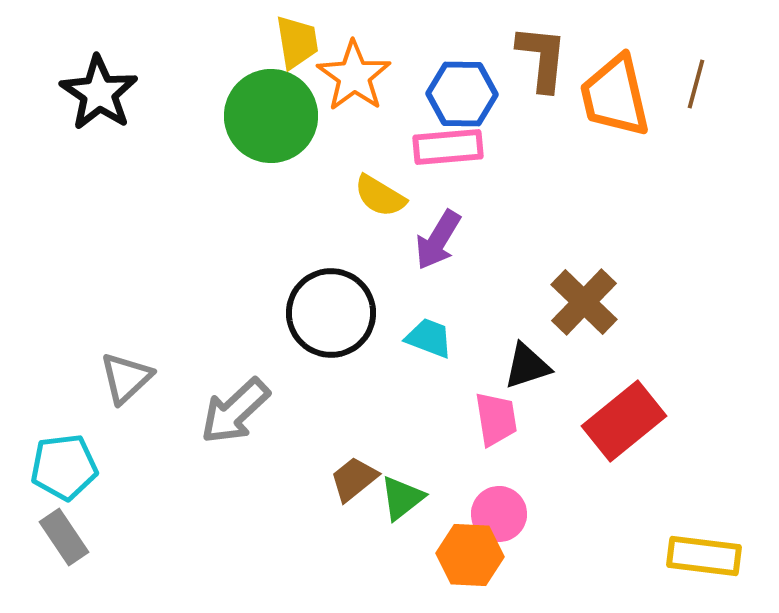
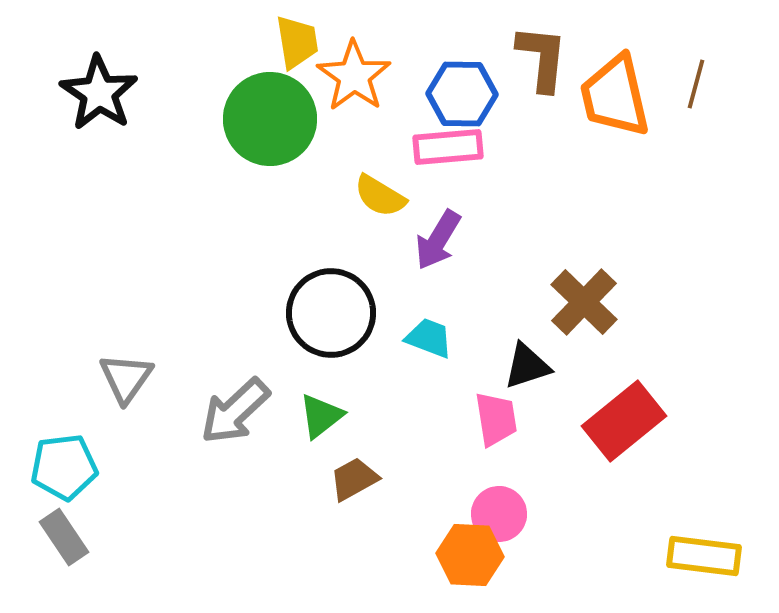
green circle: moved 1 px left, 3 px down
gray triangle: rotated 12 degrees counterclockwise
brown trapezoid: rotated 10 degrees clockwise
green triangle: moved 81 px left, 82 px up
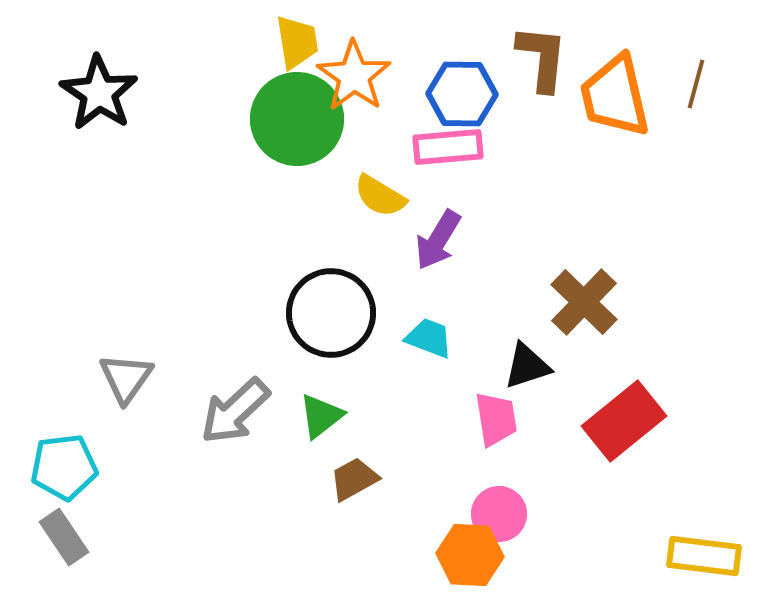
green circle: moved 27 px right
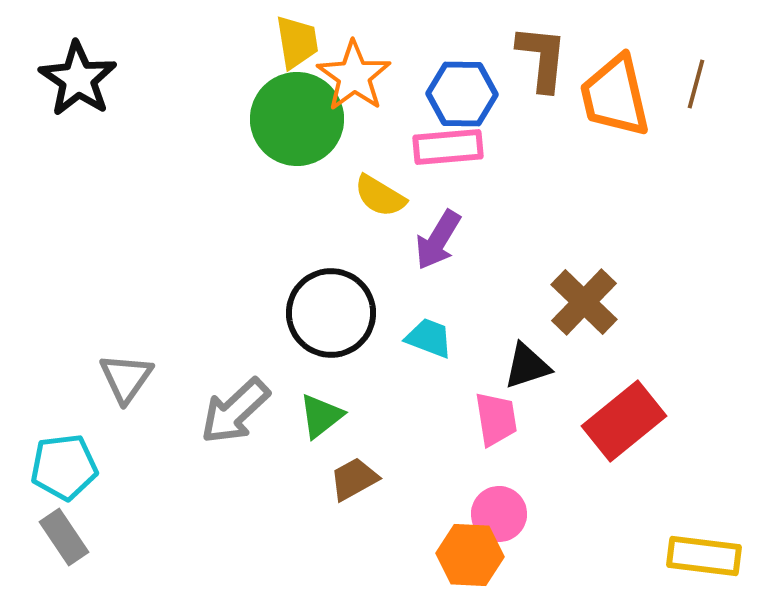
black star: moved 21 px left, 14 px up
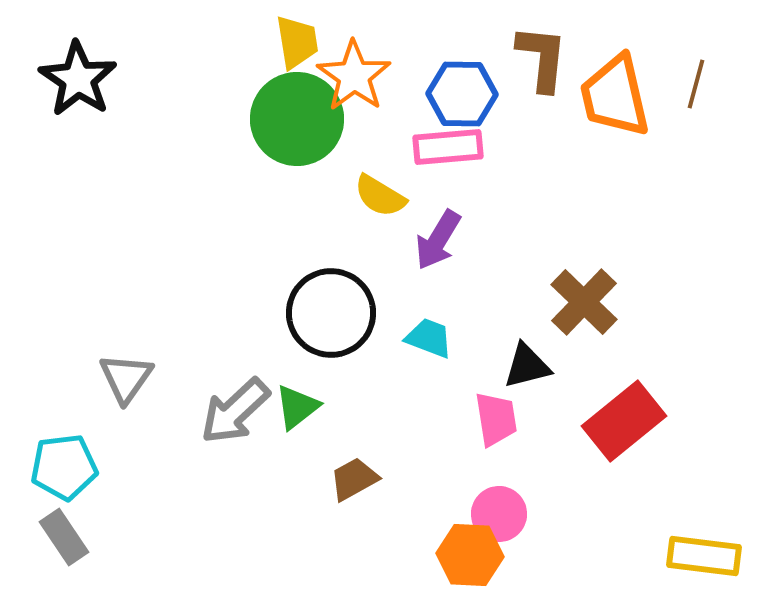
black triangle: rotated 4 degrees clockwise
green triangle: moved 24 px left, 9 px up
